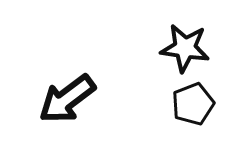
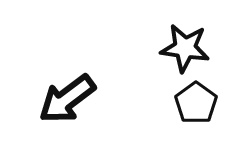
black pentagon: moved 3 px right, 1 px up; rotated 15 degrees counterclockwise
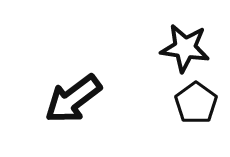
black arrow: moved 6 px right
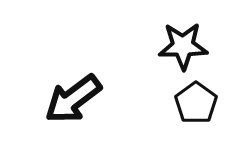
black star: moved 2 px left, 2 px up; rotated 9 degrees counterclockwise
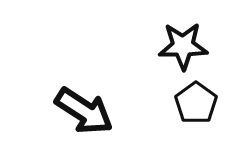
black arrow: moved 11 px right, 12 px down; rotated 110 degrees counterclockwise
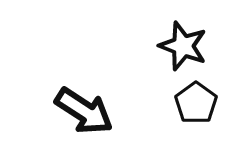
black star: rotated 21 degrees clockwise
